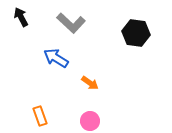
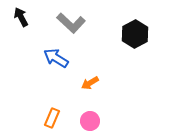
black hexagon: moved 1 px left, 1 px down; rotated 24 degrees clockwise
orange arrow: rotated 114 degrees clockwise
orange rectangle: moved 12 px right, 2 px down; rotated 42 degrees clockwise
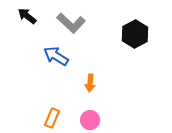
black arrow: moved 6 px right, 1 px up; rotated 24 degrees counterclockwise
blue arrow: moved 2 px up
orange arrow: rotated 54 degrees counterclockwise
pink circle: moved 1 px up
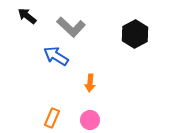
gray L-shape: moved 4 px down
